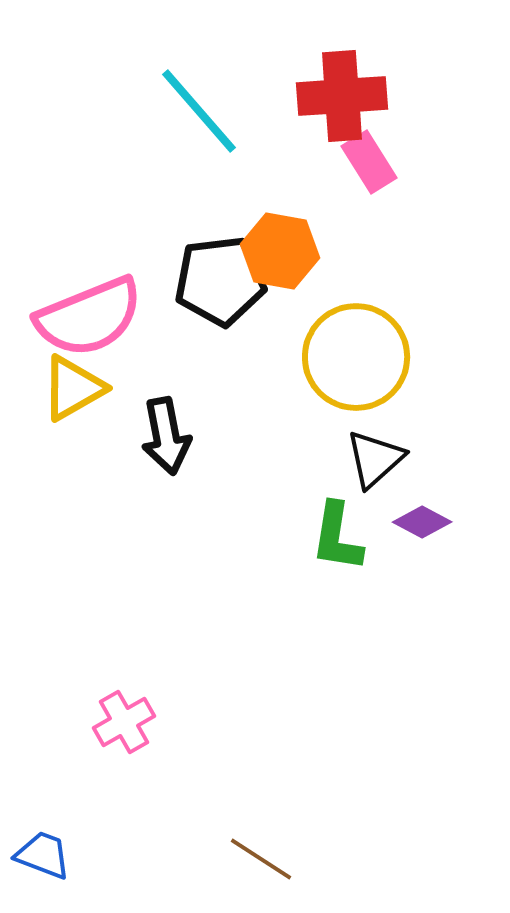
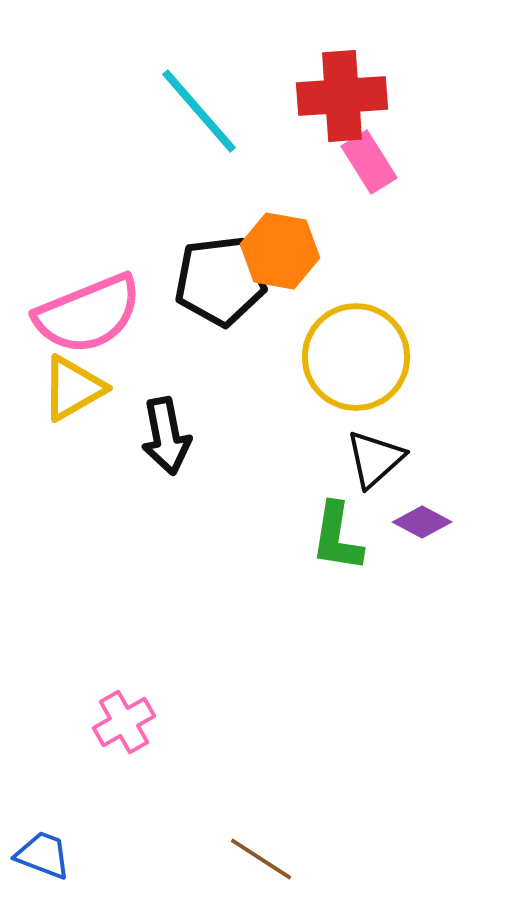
pink semicircle: moved 1 px left, 3 px up
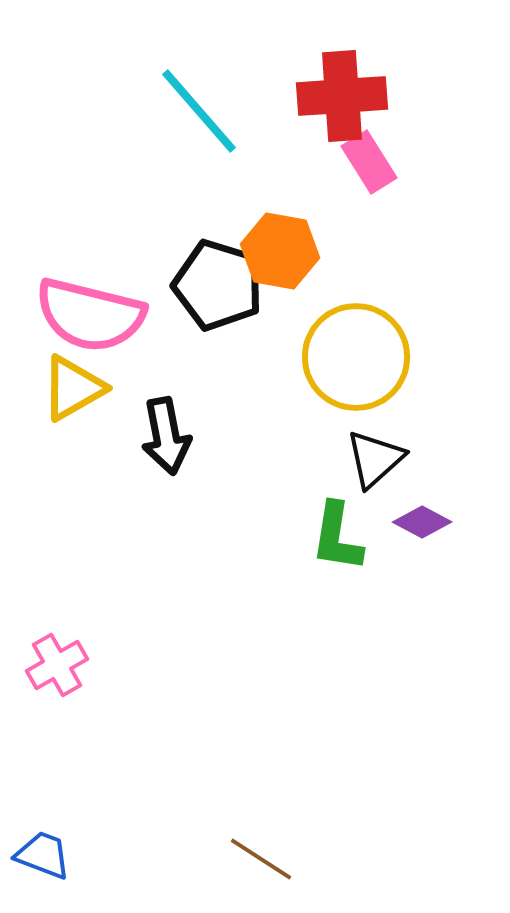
black pentagon: moved 2 px left, 4 px down; rotated 24 degrees clockwise
pink semicircle: moved 2 px right, 1 px down; rotated 36 degrees clockwise
pink cross: moved 67 px left, 57 px up
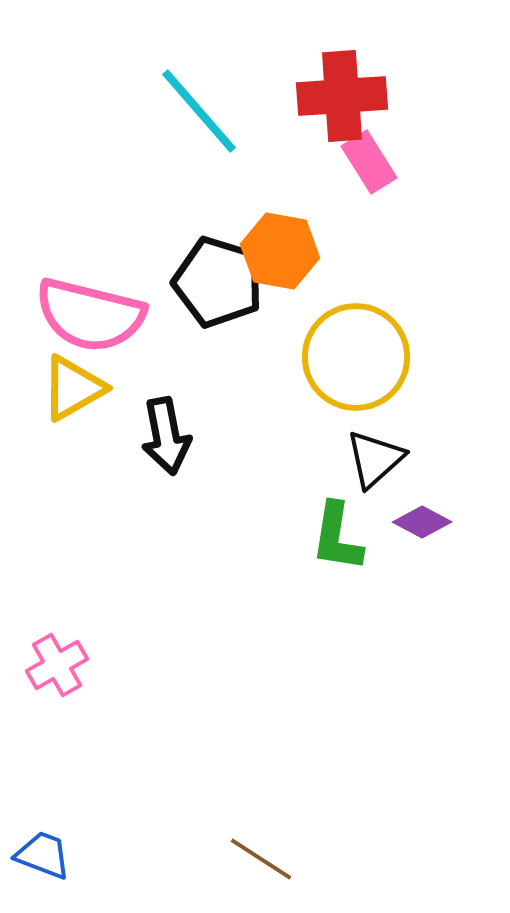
black pentagon: moved 3 px up
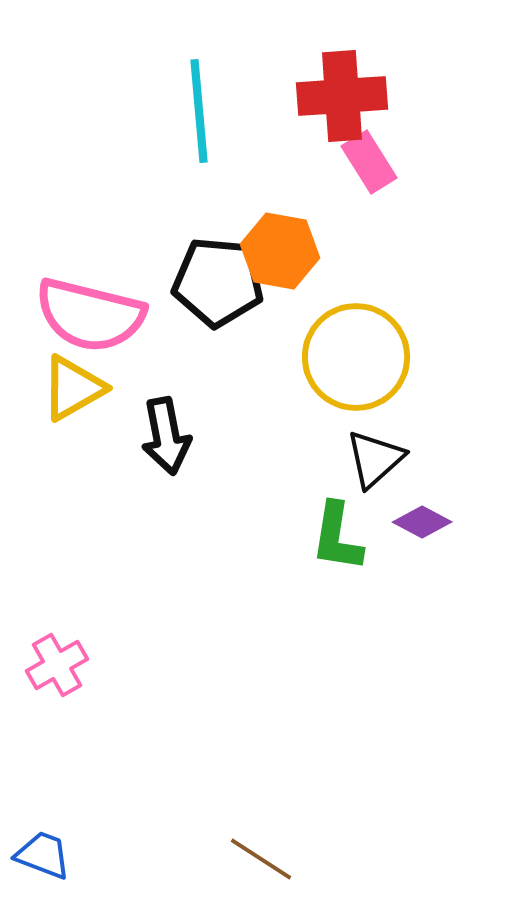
cyan line: rotated 36 degrees clockwise
black pentagon: rotated 12 degrees counterclockwise
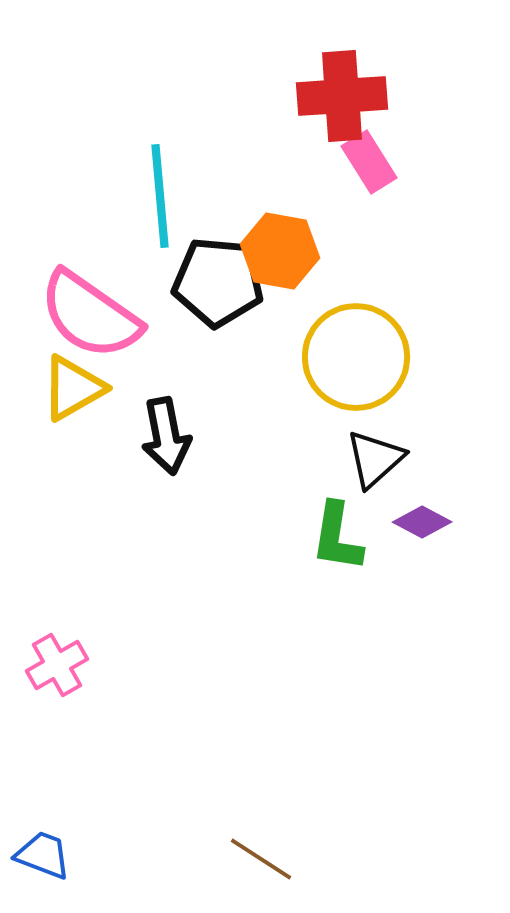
cyan line: moved 39 px left, 85 px down
pink semicircle: rotated 21 degrees clockwise
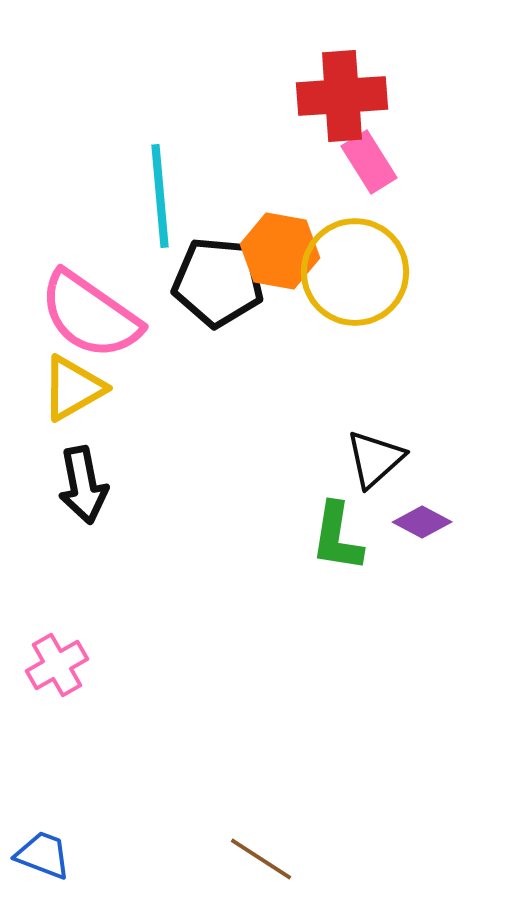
yellow circle: moved 1 px left, 85 px up
black arrow: moved 83 px left, 49 px down
